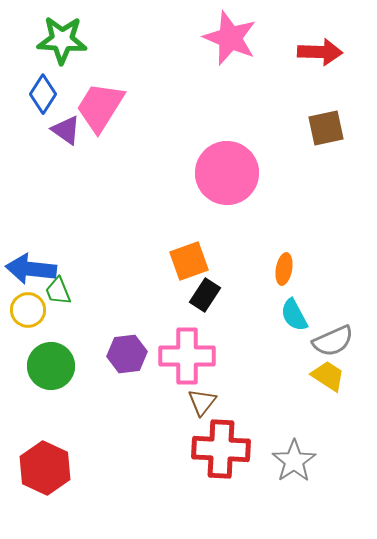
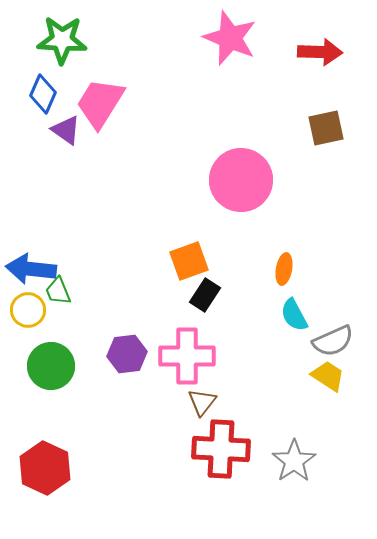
blue diamond: rotated 9 degrees counterclockwise
pink trapezoid: moved 4 px up
pink circle: moved 14 px right, 7 px down
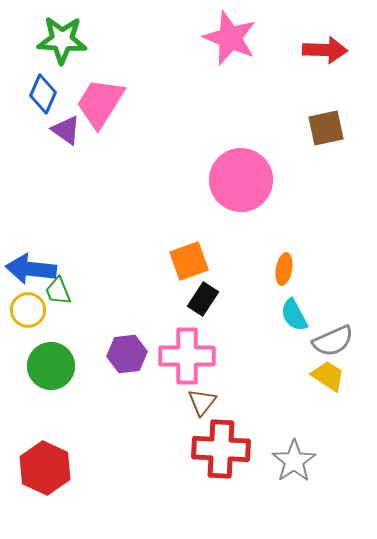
red arrow: moved 5 px right, 2 px up
black rectangle: moved 2 px left, 4 px down
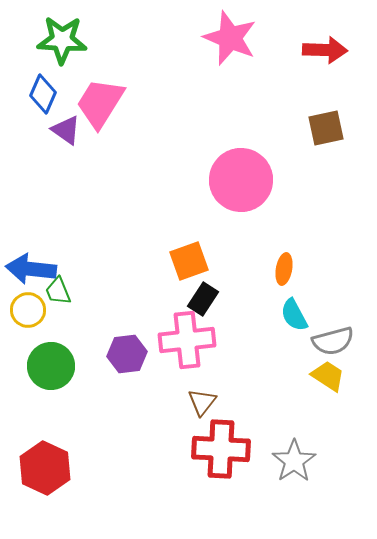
gray semicircle: rotated 9 degrees clockwise
pink cross: moved 16 px up; rotated 6 degrees counterclockwise
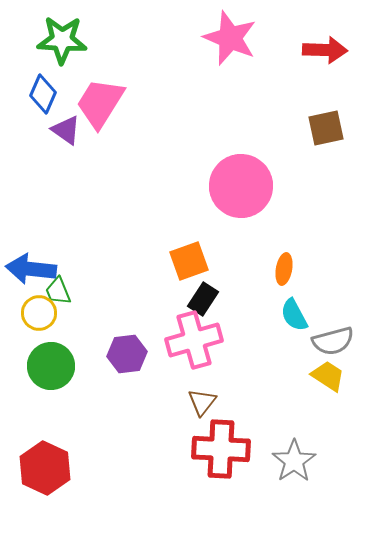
pink circle: moved 6 px down
yellow circle: moved 11 px right, 3 px down
pink cross: moved 7 px right; rotated 10 degrees counterclockwise
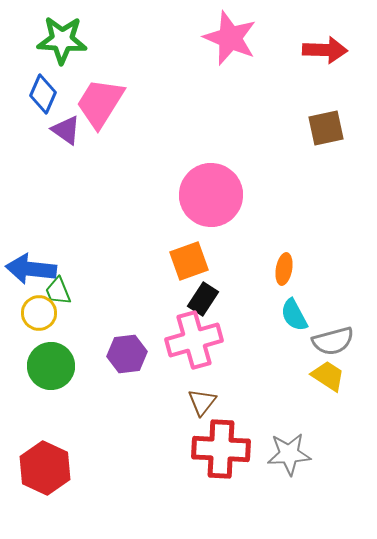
pink circle: moved 30 px left, 9 px down
gray star: moved 5 px left, 7 px up; rotated 30 degrees clockwise
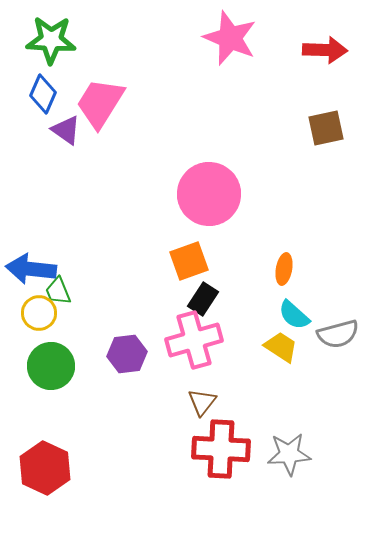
green star: moved 11 px left
pink circle: moved 2 px left, 1 px up
cyan semicircle: rotated 20 degrees counterclockwise
gray semicircle: moved 5 px right, 7 px up
yellow trapezoid: moved 47 px left, 29 px up
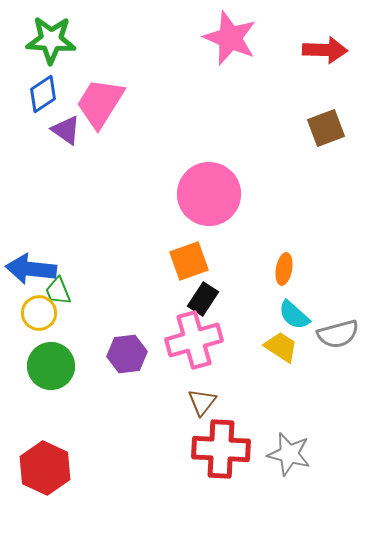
blue diamond: rotated 33 degrees clockwise
brown square: rotated 9 degrees counterclockwise
gray star: rotated 18 degrees clockwise
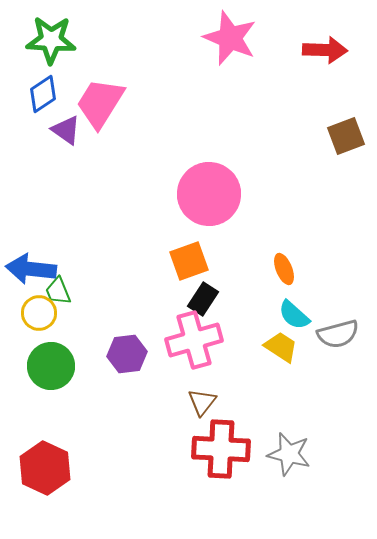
brown square: moved 20 px right, 8 px down
orange ellipse: rotated 32 degrees counterclockwise
